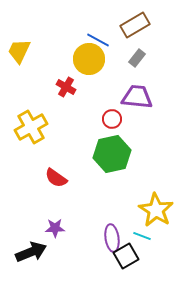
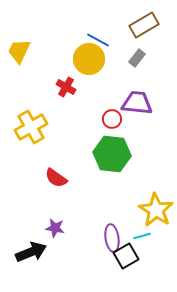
brown rectangle: moved 9 px right
purple trapezoid: moved 6 px down
green hexagon: rotated 18 degrees clockwise
purple star: rotated 12 degrees clockwise
cyan line: rotated 36 degrees counterclockwise
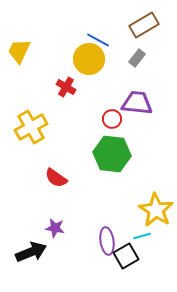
purple ellipse: moved 5 px left, 3 px down
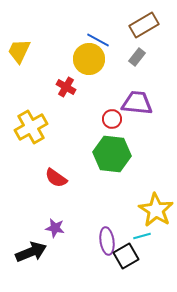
gray rectangle: moved 1 px up
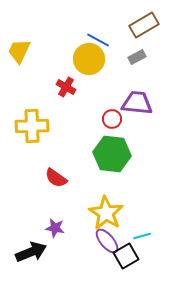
gray rectangle: rotated 24 degrees clockwise
yellow cross: moved 1 px right, 1 px up; rotated 28 degrees clockwise
yellow star: moved 50 px left, 3 px down
purple ellipse: rotated 32 degrees counterclockwise
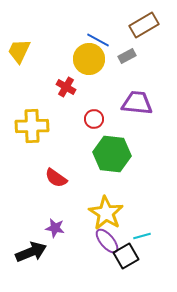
gray rectangle: moved 10 px left, 1 px up
red circle: moved 18 px left
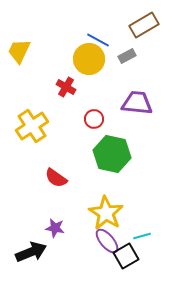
yellow cross: rotated 32 degrees counterclockwise
green hexagon: rotated 6 degrees clockwise
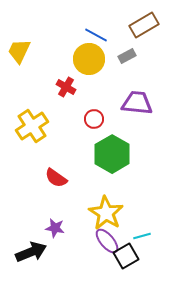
blue line: moved 2 px left, 5 px up
green hexagon: rotated 18 degrees clockwise
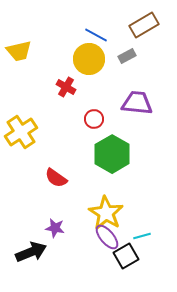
yellow trapezoid: rotated 128 degrees counterclockwise
yellow cross: moved 11 px left, 6 px down
purple ellipse: moved 4 px up
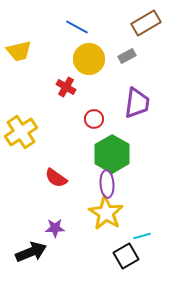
brown rectangle: moved 2 px right, 2 px up
blue line: moved 19 px left, 8 px up
purple trapezoid: rotated 92 degrees clockwise
purple star: rotated 12 degrees counterclockwise
purple ellipse: moved 53 px up; rotated 36 degrees clockwise
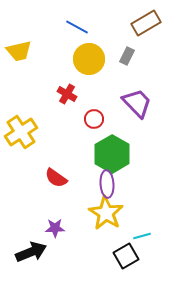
gray rectangle: rotated 36 degrees counterclockwise
red cross: moved 1 px right, 7 px down
purple trapezoid: rotated 52 degrees counterclockwise
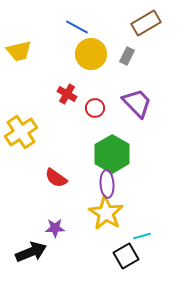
yellow circle: moved 2 px right, 5 px up
red circle: moved 1 px right, 11 px up
